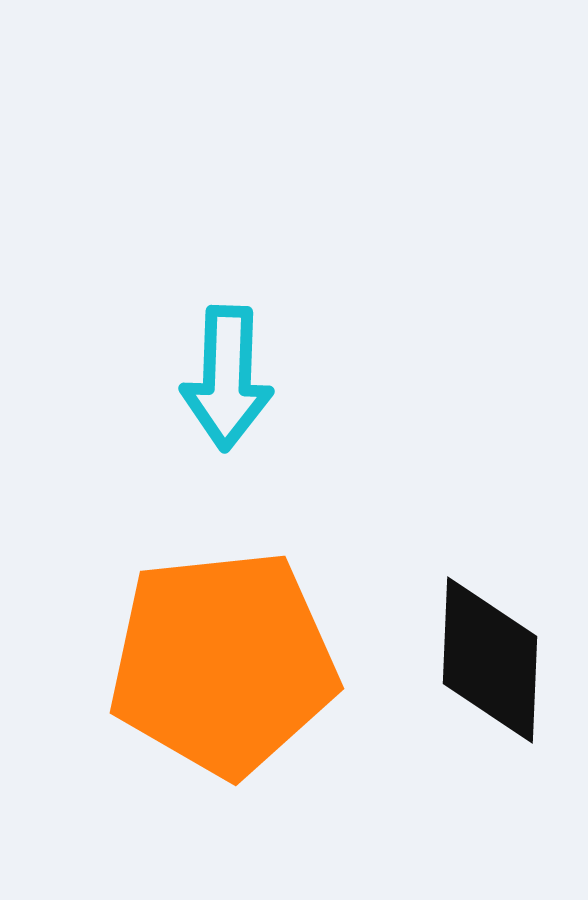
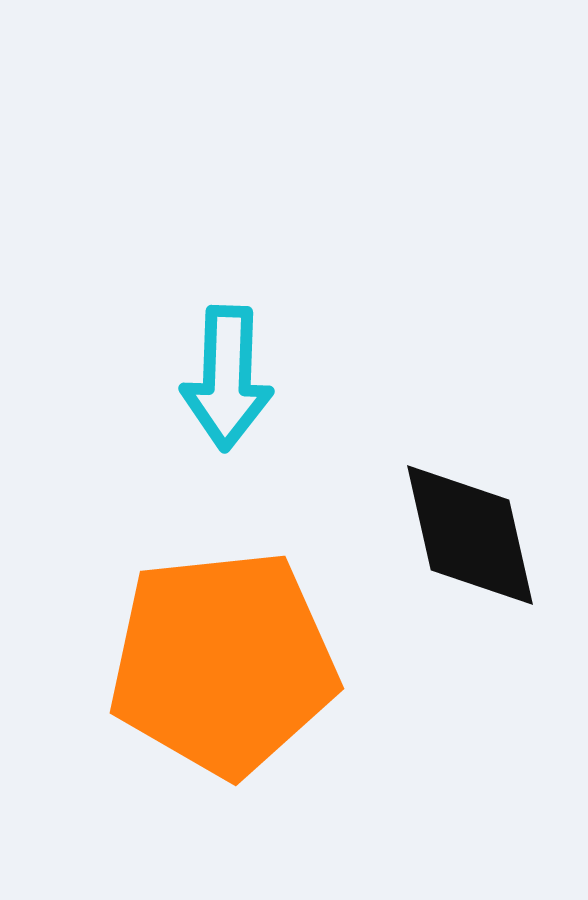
black diamond: moved 20 px left, 125 px up; rotated 15 degrees counterclockwise
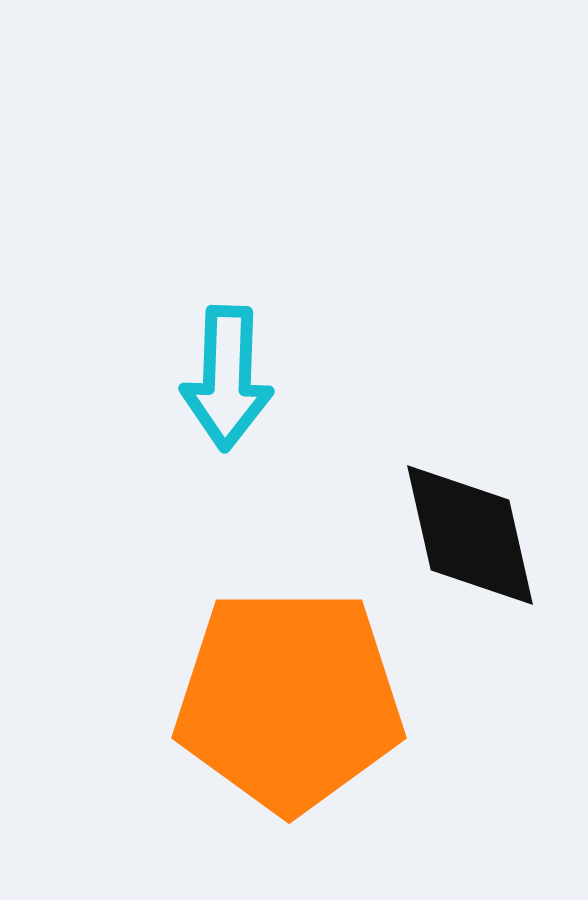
orange pentagon: moved 66 px right, 37 px down; rotated 6 degrees clockwise
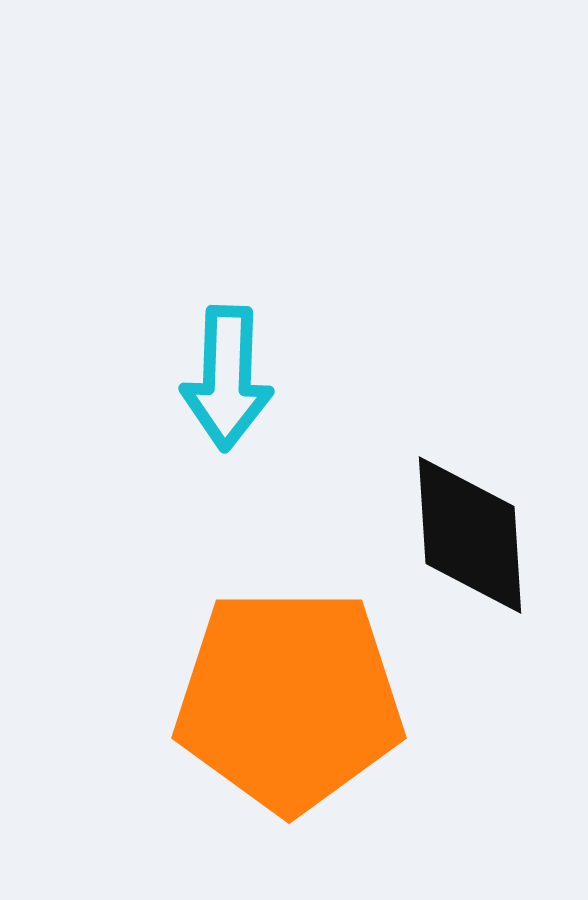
black diamond: rotated 9 degrees clockwise
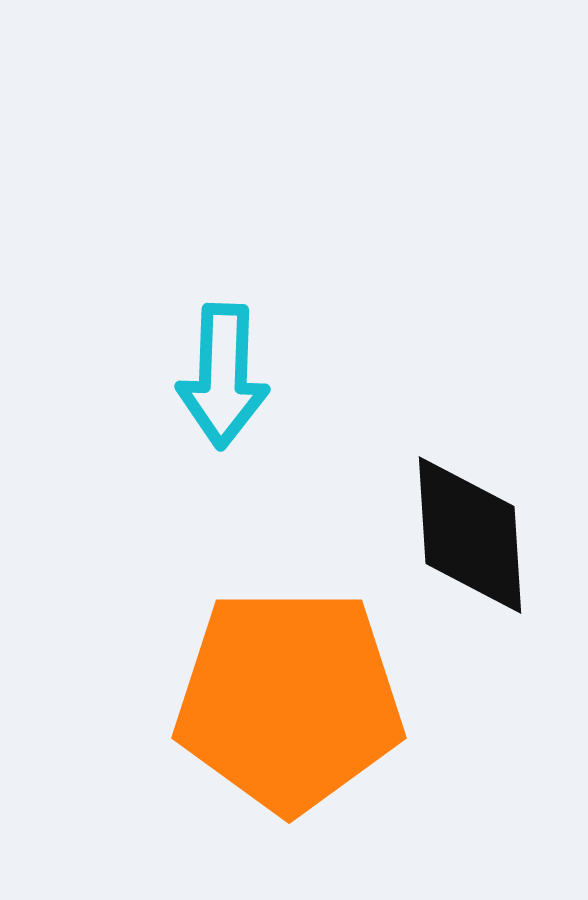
cyan arrow: moved 4 px left, 2 px up
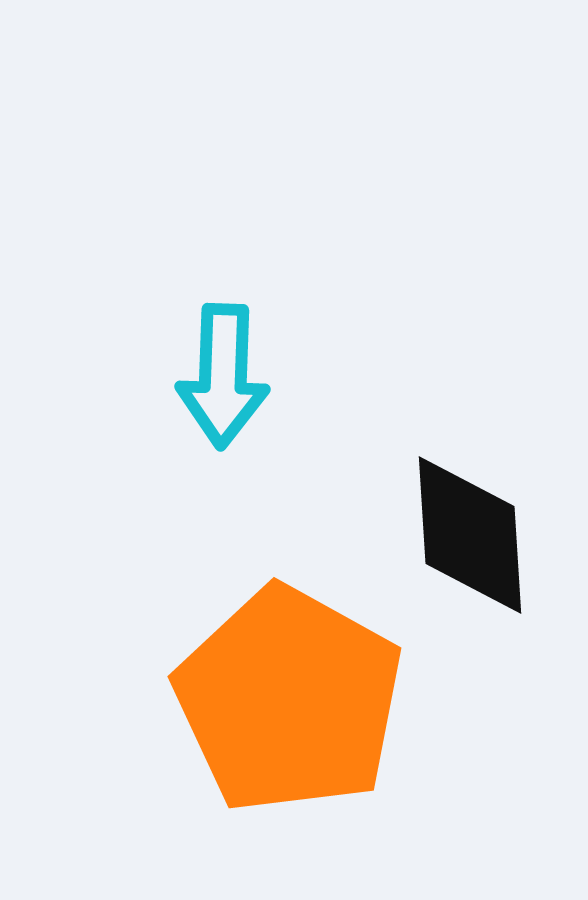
orange pentagon: rotated 29 degrees clockwise
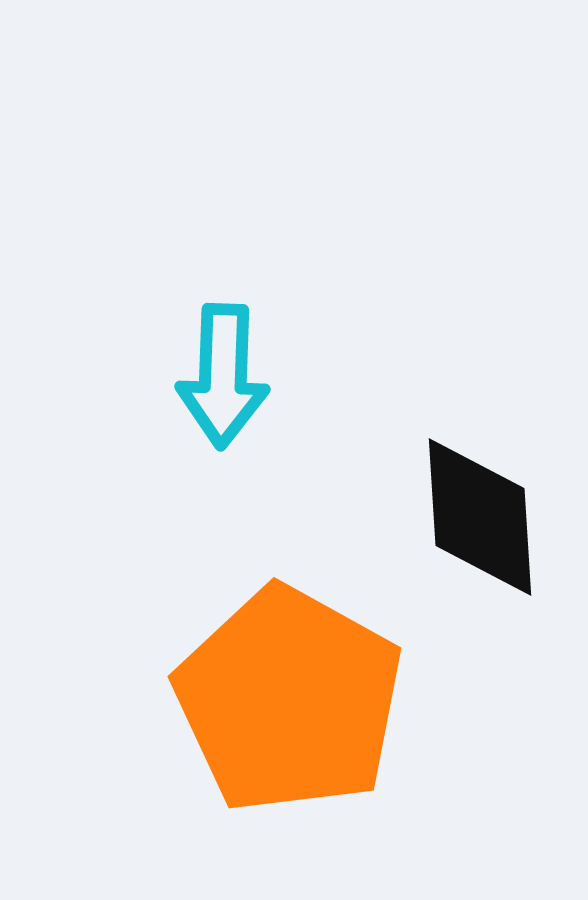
black diamond: moved 10 px right, 18 px up
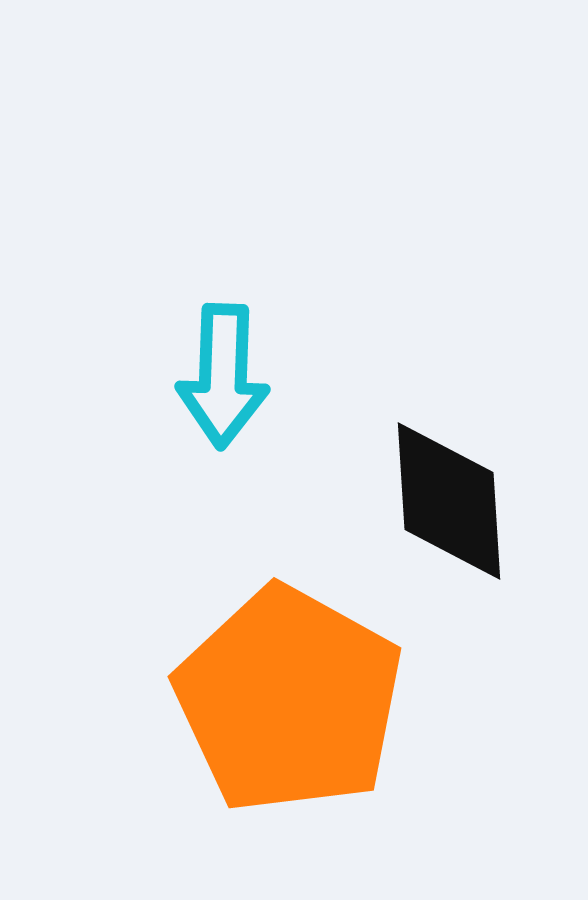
black diamond: moved 31 px left, 16 px up
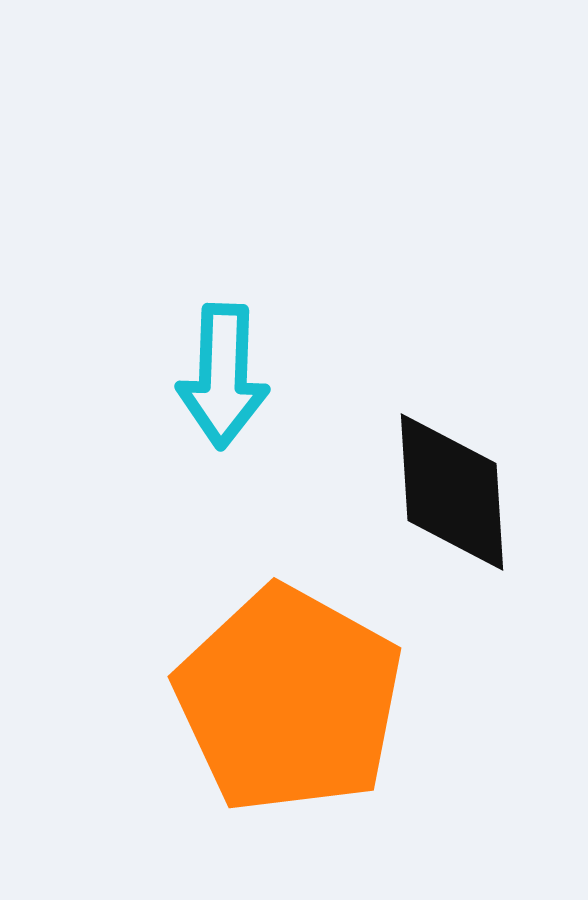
black diamond: moved 3 px right, 9 px up
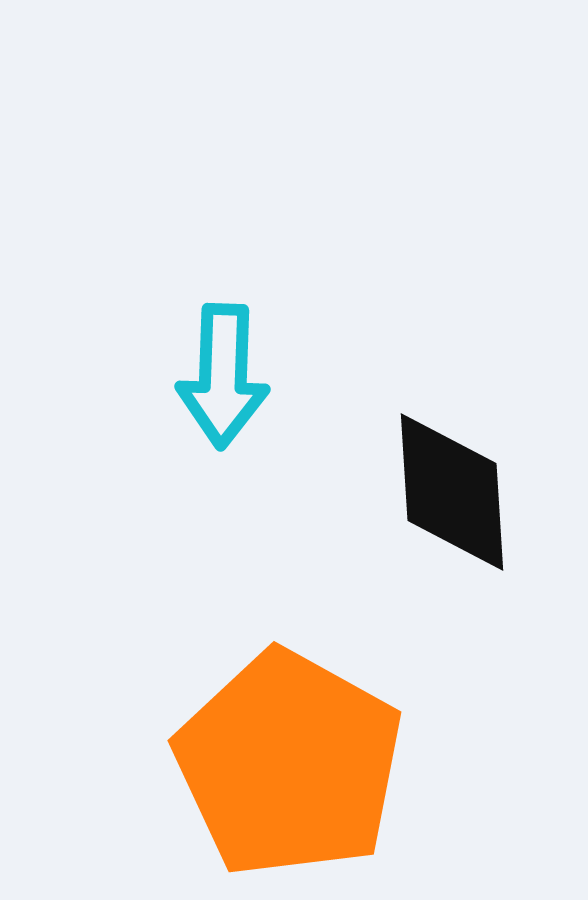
orange pentagon: moved 64 px down
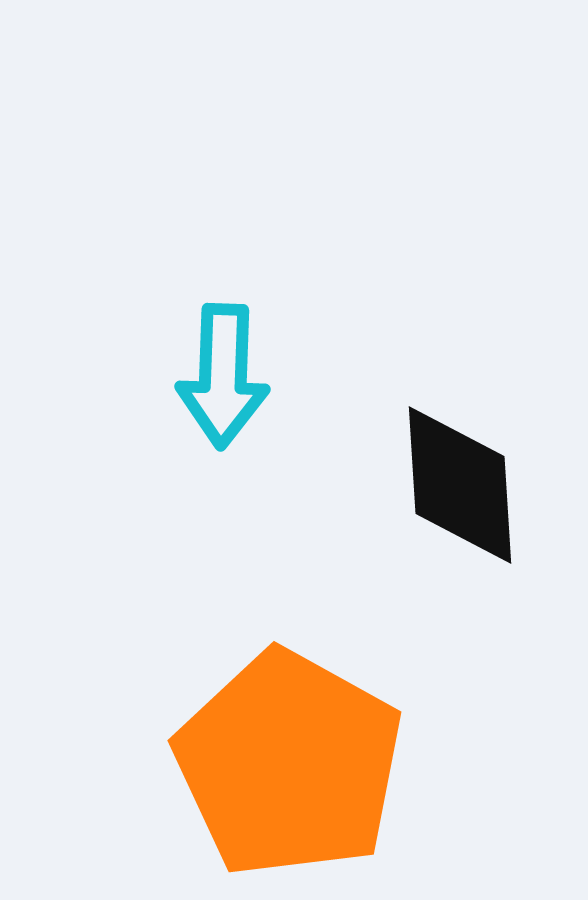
black diamond: moved 8 px right, 7 px up
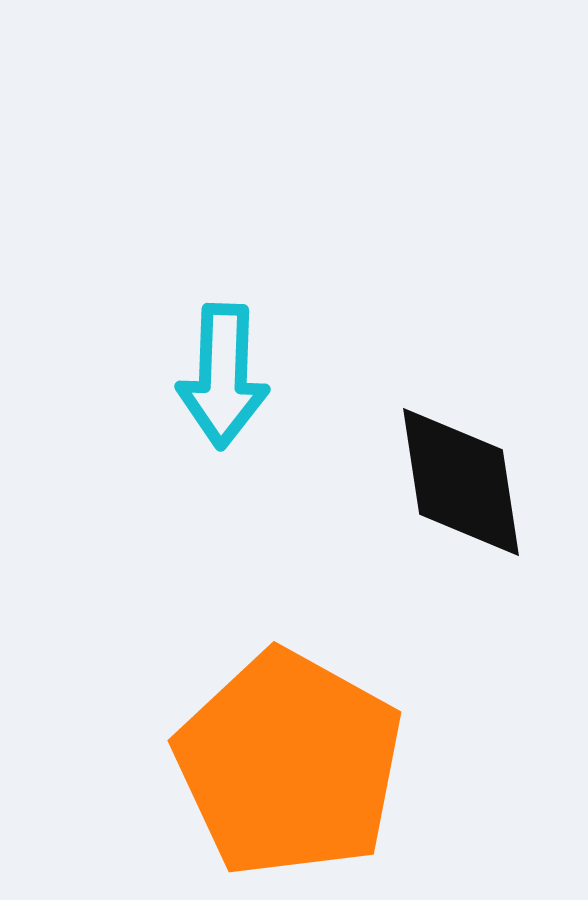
black diamond: moved 1 px right, 3 px up; rotated 5 degrees counterclockwise
